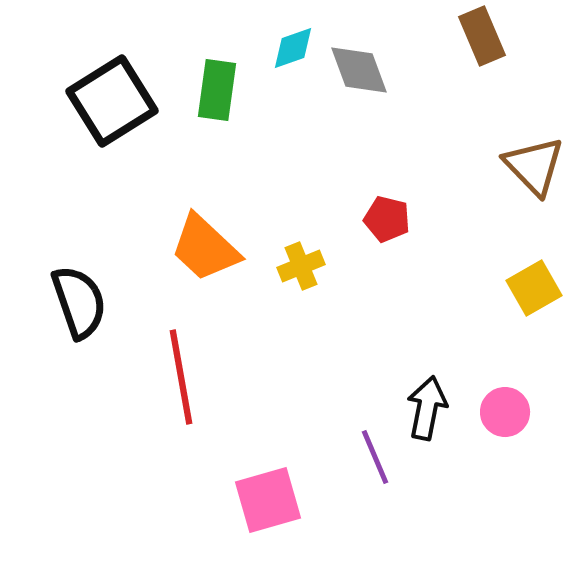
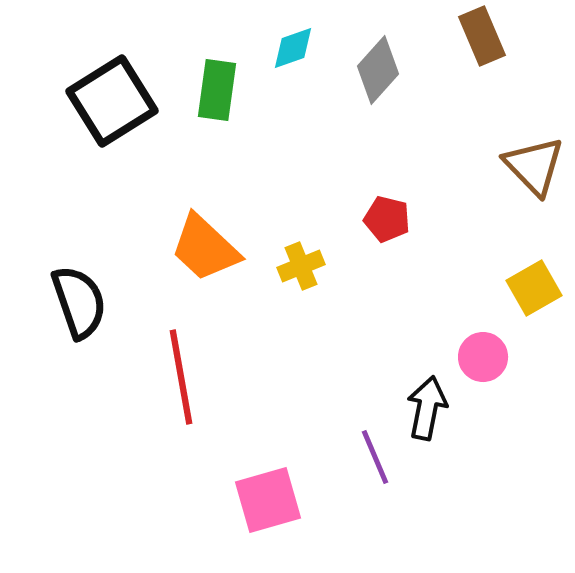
gray diamond: moved 19 px right; rotated 62 degrees clockwise
pink circle: moved 22 px left, 55 px up
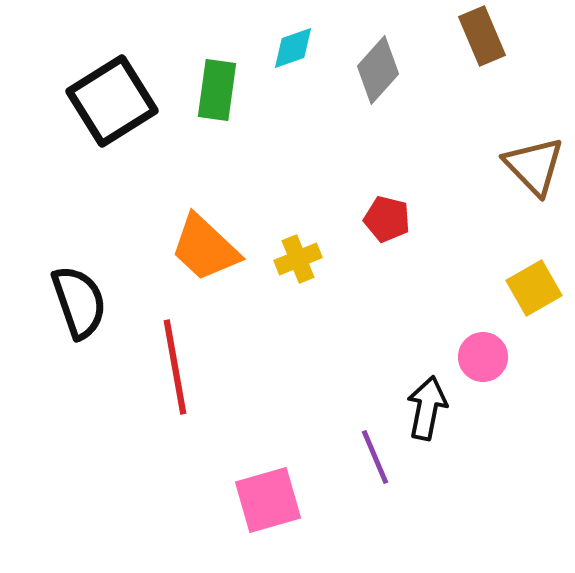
yellow cross: moved 3 px left, 7 px up
red line: moved 6 px left, 10 px up
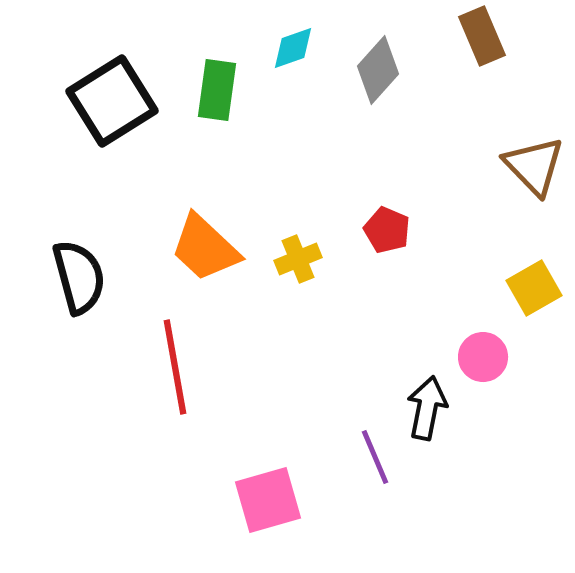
red pentagon: moved 11 px down; rotated 9 degrees clockwise
black semicircle: moved 25 px up; rotated 4 degrees clockwise
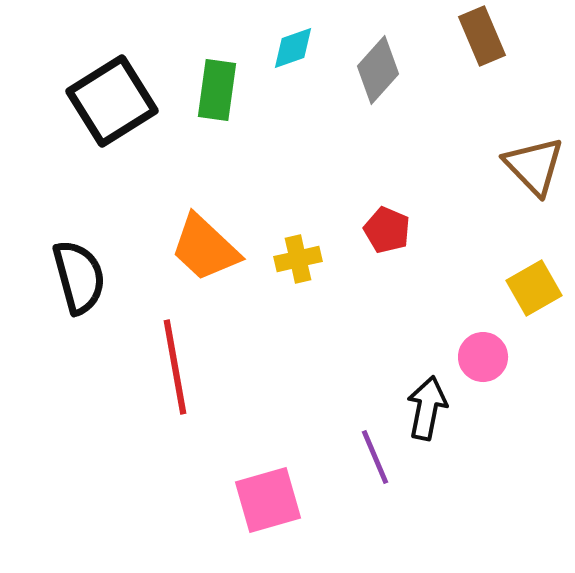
yellow cross: rotated 9 degrees clockwise
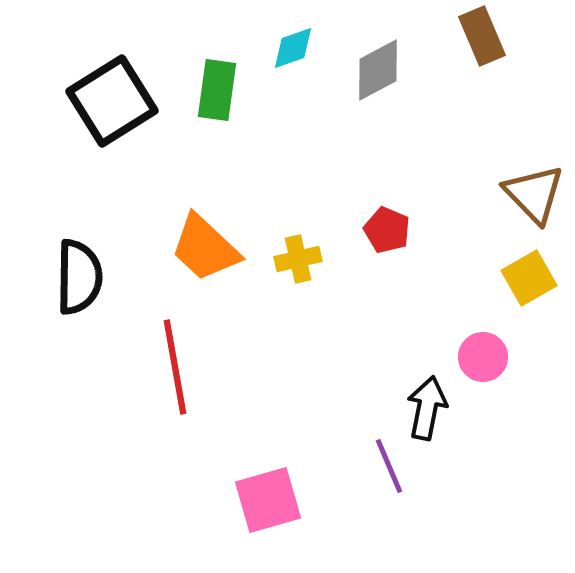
gray diamond: rotated 20 degrees clockwise
brown triangle: moved 28 px down
black semicircle: rotated 16 degrees clockwise
yellow square: moved 5 px left, 10 px up
purple line: moved 14 px right, 9 px down
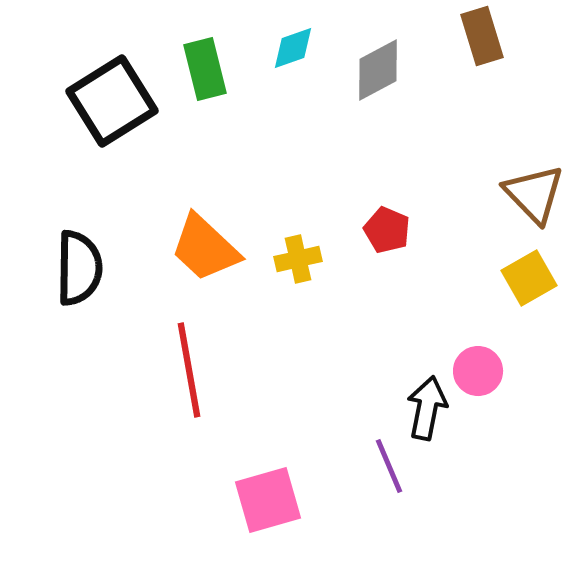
brown rectangle: rotated 6 degrees clockwise
green rectangle: moved 12 px left, 21 px up; rotated 22 degrees counterclockwise
black semicircle: moved 9 px up
pink circle: moved 5 px left, 14 px down
red line: moved 14 px right, 3 px down
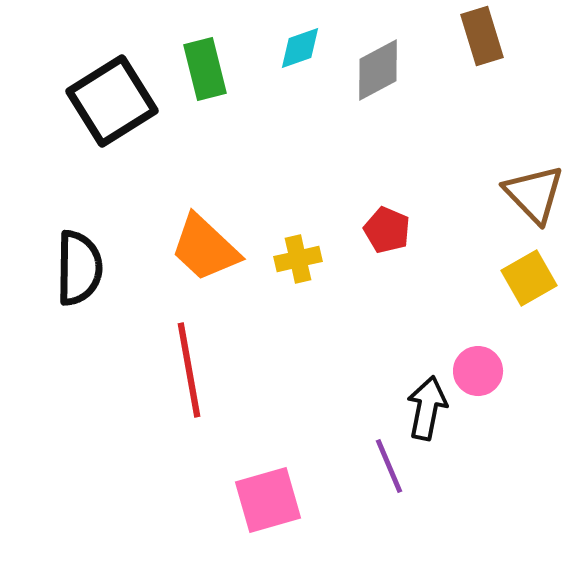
cyan diamond: moved 7 px right
